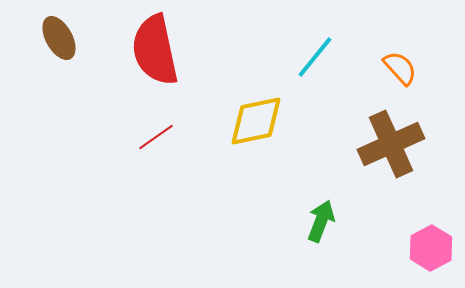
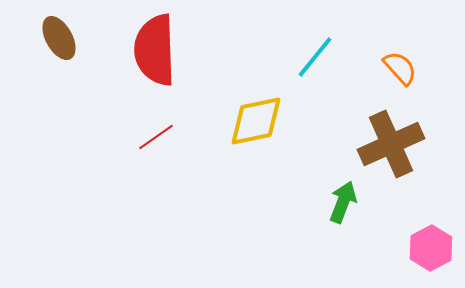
red semicircle: rotated 10 degrees clockwise
green arrow: moved 22 px right, 19 px up
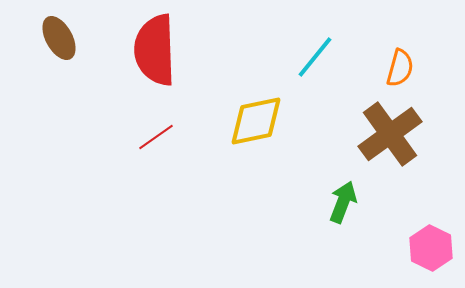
orange semicircle: rotated 57 degrees clockwise
brown cross: moved 1 px left, 10 px up; rotated 12 degrees counterclockwise
pink hexagon: rotated 6 degrees counterclockwise
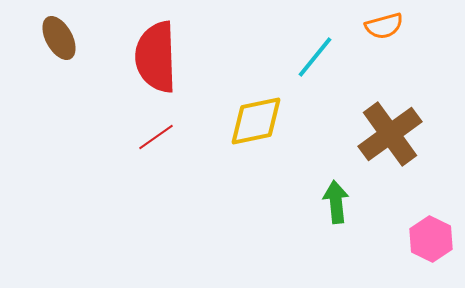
red semicircle: moved 1 px right, 7 px down
orange semicircle: moved 16 px left, 42 px up; rotated 60 degrees clockwise
green arrow: moved 7 px left; rotated 27 degrees counterclockwise
pink hexagon: moved 9 px up
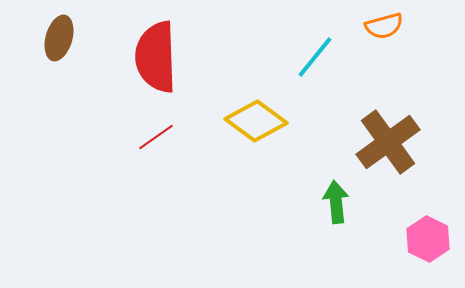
brown ellipse: rotated 45 degrees clockwise
yellow diamond: rotated 48 degrees clockwise
brown cross: moved 2 px left, 8 px down
pink hexagon: moved 3 px left
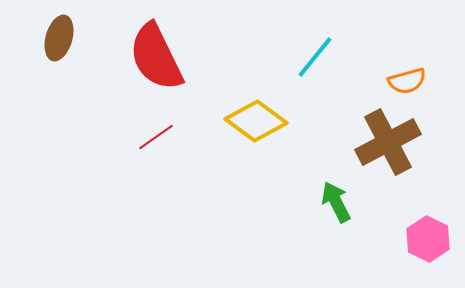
orange semicircle: moved 23 px right, 55 px down
red semicircle: rotated 24 degrees counterclockwise
brown cross: rotated 8 degrees clockwise
green arrow: rotated 21 degrees counterclockwise
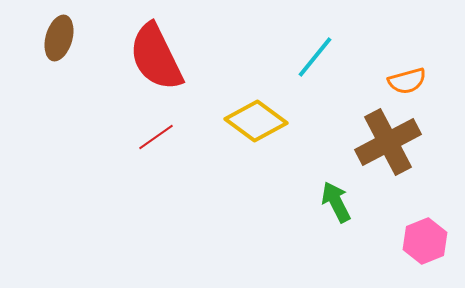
pink hexagon: moved 3 px left, 2 px down; rotated 12 degrees clockwise
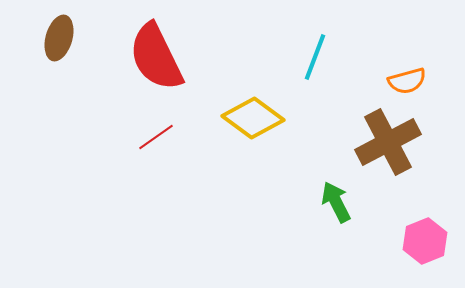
cyan line: rotated 18 degrees counterclockwise
yellow diamond: moved 3 px left, 3 px up
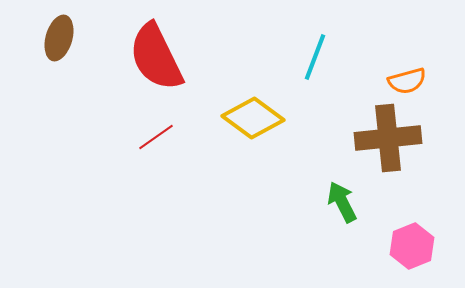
brown cross: moved 4 px up; rotated 22 degrees clockwise
green arrow: moved 6 px right
pink hexagon: moved 13 px left, 5 px down
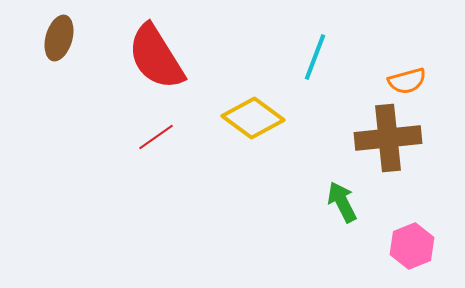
red semicircle: rotated 6 degrees counterclockwise
